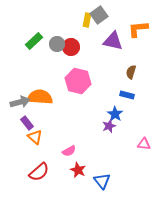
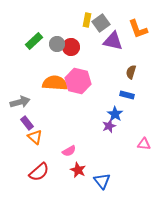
gray square: moved 2 px right, 8 px down
orange L-shape: rotated 105 degrees counterclockwise
orange semicircle: moved 15 px right, 14 px up
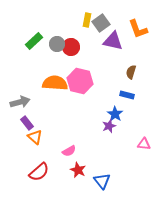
pink hexagon: moved 2 px right
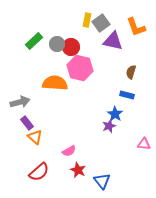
orange L-shape: moved 2 px left, 2 px up
pink hexagon: moved 13 px up
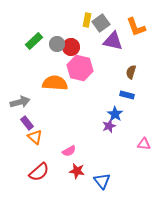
red star: moved 1 px left, 1 px down; rotated 14 degrees counterclockwise
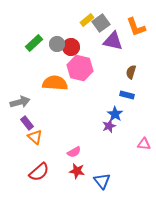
yellow rectangle: rotated 40 degrees clockwise
green rectangle: moved 2 px down
pink semicircle: moved 5 px right, 1 px down
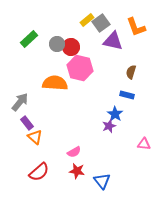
green rectangle: moved 5 px left, 4 px up
gray arrow: rotated 36 degrees counterclockwise
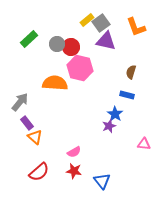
purple triangle: moved 7 px left
red star: moved 3 px left
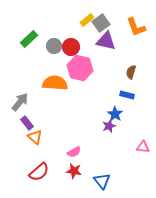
gray circle: moved 3 px left, 2 px down
pink triangle: moved 1 px left, 3 px down
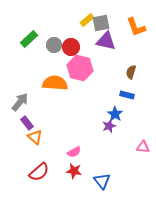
gray square: rotated 24 degrees clockwise
gray circle: moved 1 px up
